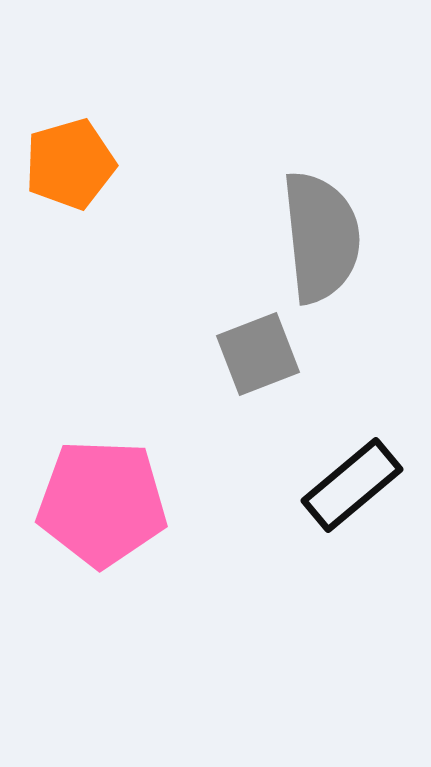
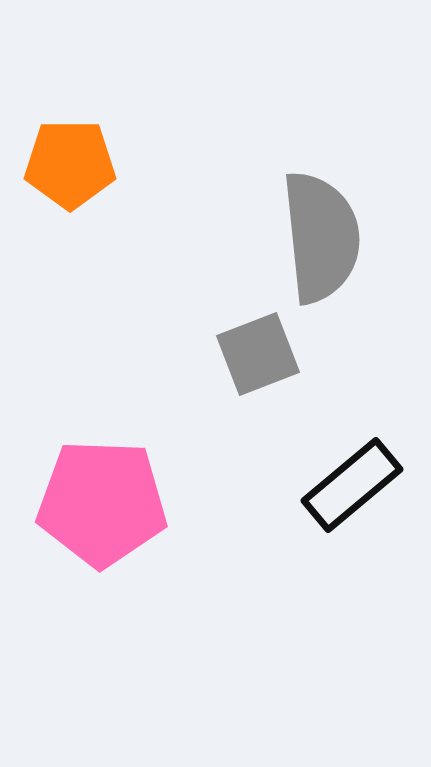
orange pentagon: rotated 16 degrees clockwise
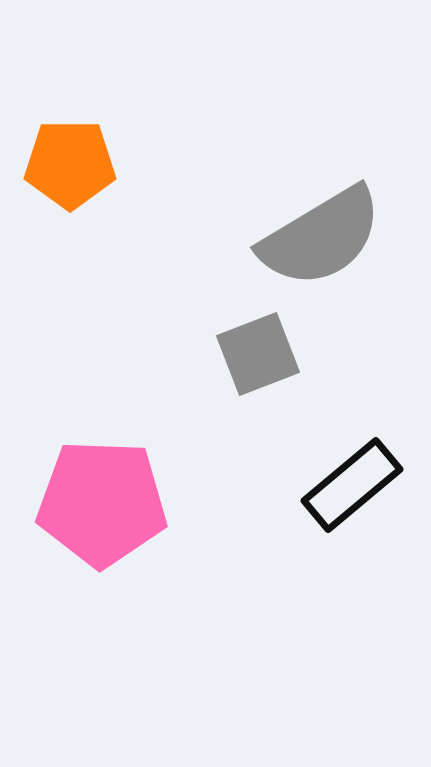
gray semicircle: rotated 65 degrees clockwise
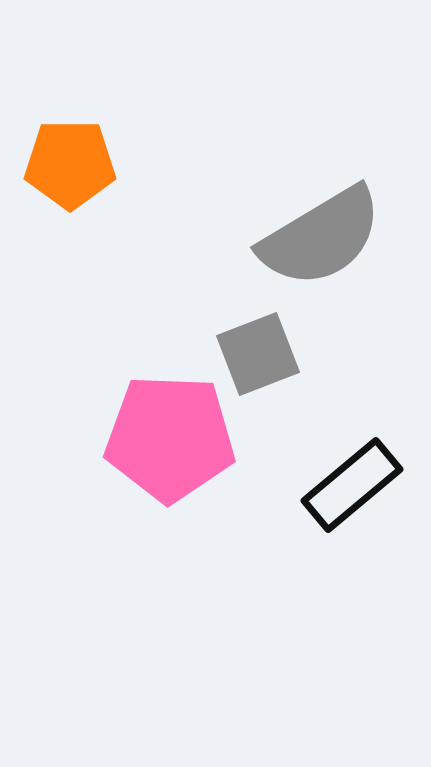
pink pentagon: moved 68 px right, 65 px up
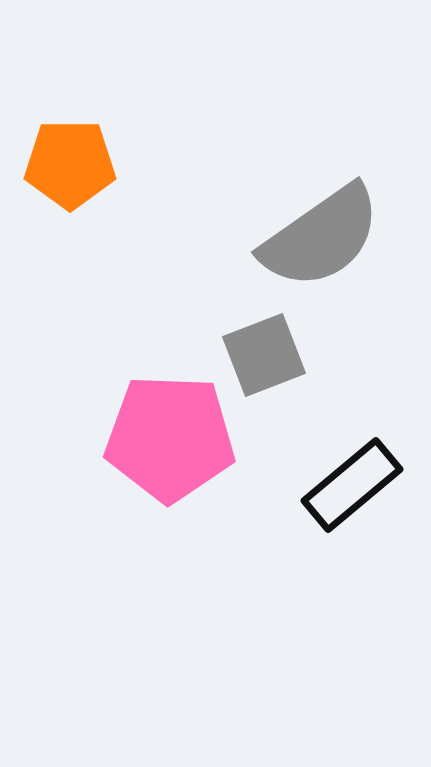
gray semicircle: rotated 4 degrees counterclockwise
gray square: moved 6 px right, 1 px down
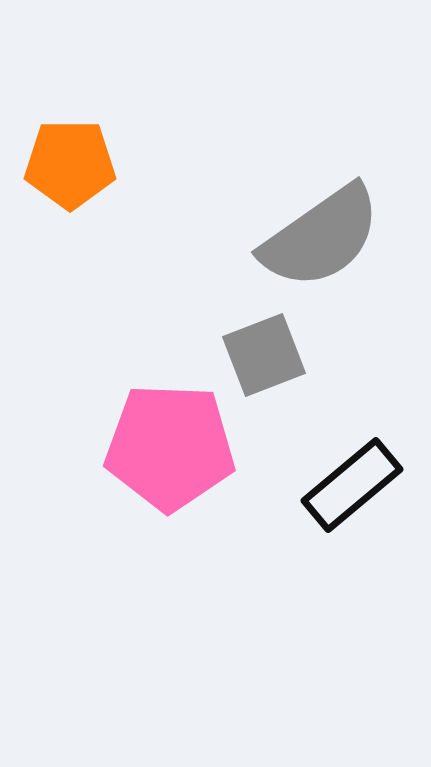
pink pentagon: moved 9 px down
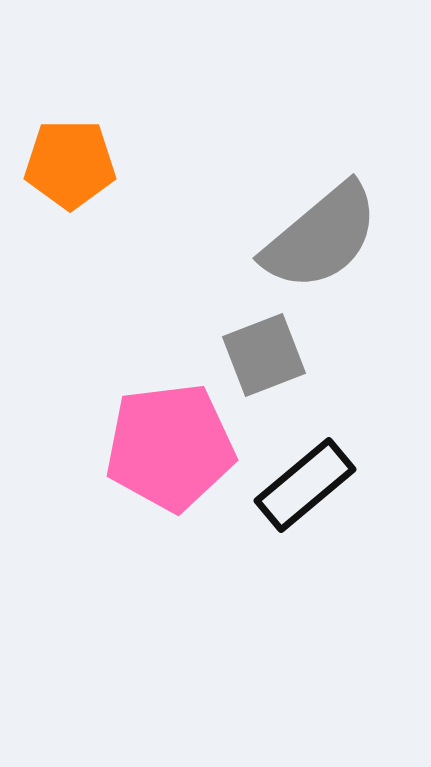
gray semicircle: rotated 5 degrees counterclockwise
pink pentagon: rotated 9 degrees counterclockwise
black rectangle: moved 47 px left
